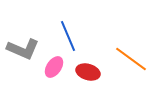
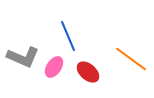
gray L-shape: moved 8 px down
red ellipse: rotated 25 degrees clockwise
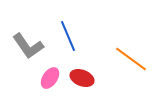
gray L-shape: moved 5 px right, 11 px up; rotated 32 degrees clockwise
pink ellipse: moved 4 px left, 11 px down
red ellipse: moved 6 px left, 6 px down; rotated 20 degrees counterclockwise
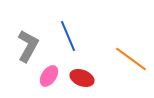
gray L-shape: rotated 116 degrees counterclockwise
pink ellipse: moved 1 px left, 2 px up
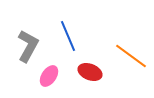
orange line: moved 3 px up
red ellipse: moved 8 px right, 6 px up
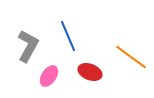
orange line: moved 1 px down
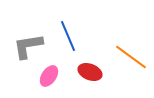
gray L-shape: rotated 128 degrees counterclockwise
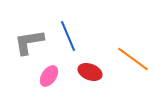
gray L-shape: moved 1 px right, 4 px up
orange line: moved 2 px right, 2 px down
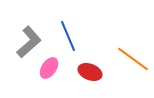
gray L-shape: rotated 148 degrees clockwise
pink ellipse: moved 8 px up
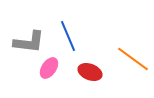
gray L-shape: rotated 48 degrees clockwise
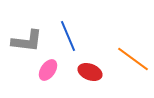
gray L-shape: moved 2 px left, 1 px up
pink ellipse: moved 1 px left, 2 px down
